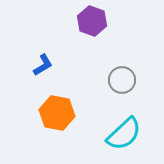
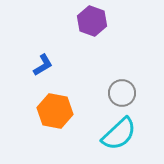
gray circle: moved 13 px down
orange hexagon: moved 2 px left, 2 px up
cyan semicircle: moved 5 px left
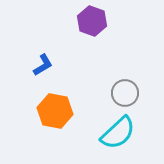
gray circle: moved 3 px right
cyan semicircle: moved 1 px left, 1 px up
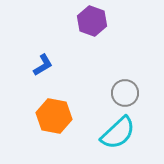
orange hexagon: moved 1 px left, 5 px down
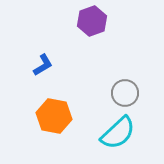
purple hexagon: rotated 20 degrees clockwise
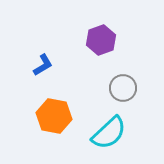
purple hexagon: moved 9 px right, 19 px down
gray circle: moved 2 px left, 5 px up
cyan semicircle: moved 9 px left
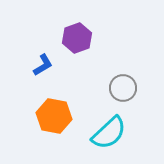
purple hexagon: moved 24 px left, 2 px up
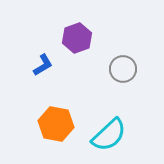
gray circle: moved 19 px up
orange hexagon: moved 2 px right, 8 px down
cyan semicircle: moved 2 px down
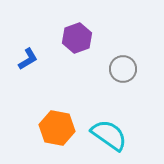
blue L-shape: moved 15 px left, 6 px up
orange hexagon: moved 1 px right, 4 px down
cyan semicircle: rotated 102 degrees counterclockwise
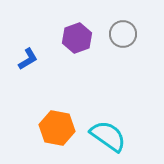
gray circle: moved 35 px up
cyan semicircle: moved 1 px left, 1 px down
